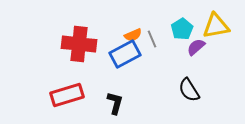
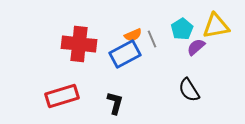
red rectangle: moved 5 px left, 1 px down
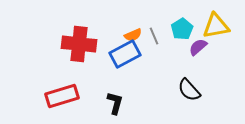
gray line: moved 2 px right, 3 px up
purple semicircle: moved 2 px right
black semicircle: rotated 10 degrees counterclockwise
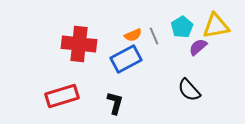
cyan pentagon: moved 2 px up
blue rectangle: moved 1 px right, 5 px down
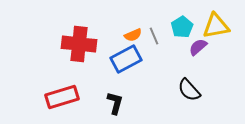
red rectangle: moved 1 px down
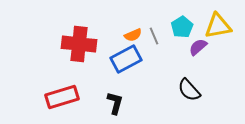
yellow triangle: moved 2 px right
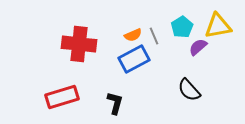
blue rectangle: moved 8 px right
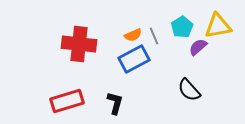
red rectangle: moved 5 px right, 4 px down
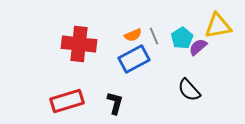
cyan pentagon: moved 11 px down
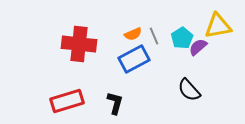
orange semicircle: moved 1 px up
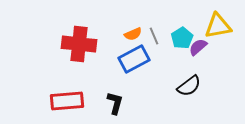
black semicircle: moved 4 px up; rotated 85 degrees counterclockwise
red rectangle: rotated 12 degrees clockwise
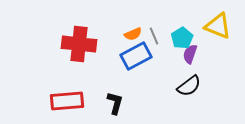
yellow triangle: rotated 32 degrees clockwise
purple semicircle: moved 8 px left, 7 px down; rotated 30 degrees counterclockwise
blue rectangle: moved 2 px right, 3 px up
